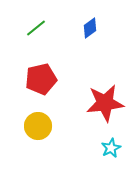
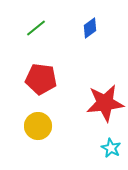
red pentagon: rotated 20 degrees clockwise
cyan star: rotated 18 degrees counterclockwise
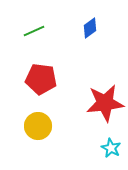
green line: moved 2 px left, 3 px down; rotated 15 degrees clockwise
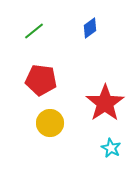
green line: rotated 15 degrees counterclockwise
red pentagon: moved 1 px down
red star: rotated 27 degrees counterclockwise
yellow circle: moved 12 px right, 3 px up
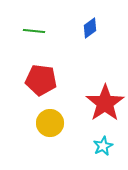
green line: rotated 45 degrees clockwise
cyan star: moved 8 px left, 2 px up; rotated 18 degrees clockwise
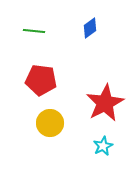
red star: rotated 6 degrees clockwise
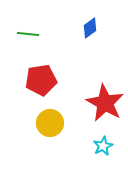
green line: moved 6 px left, 3 px down
red pentagon: rotated 16 degrees counterclockwise
red star: rotated 15 degrees counterclockwise
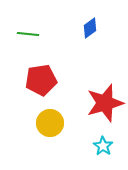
red star: rotated 27 degrees clockwise
cyan star: rotated 12 degrees counterclockwise
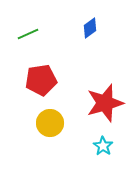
green line: rotated 30 degrees counterclockwise
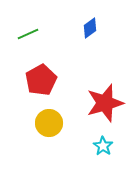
red pentagon: rotated 20 degrees counterclockwise
yellow circle: moved 1 px left
